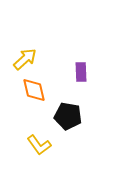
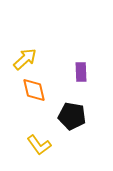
black pentagon: moved 4 px right
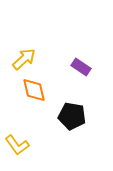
yellow arrow: moved 1 px left
purple rectangle: moved 5 px up; rotated 54 degrees counterclockwise
yellow L-shape: moved 22 px left
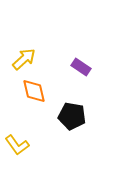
orange diamond: moved 1 px down
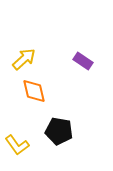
purple rectangle: moved 2 px right, 6 px up
black pentagon: moved 13 px left, 15 px down
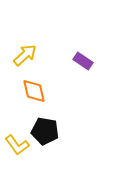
yellow arrow: moved 1 px right, 4 px up
black pentagon: moved 14 px left
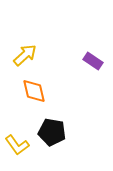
purple rectangle: moved 10 px right
black pentagon: moved 7 px right, 1 px down
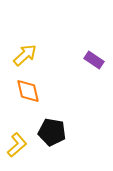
purple rectangle: moved 1 px right, 1 px up
orange diamond: moved 6 px left
yellow L-shape: rotated 95 degrees counterclockwise
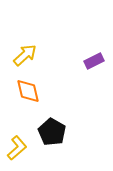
purple rectangle: moved 1 px down; rotated 60 degrees counterclockwise
black pentagon: rotated 20 degrees clockwise
yellow L-shape: moved 3 px down
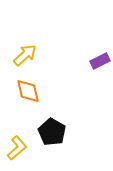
purple rectangle: moved 6 px right
